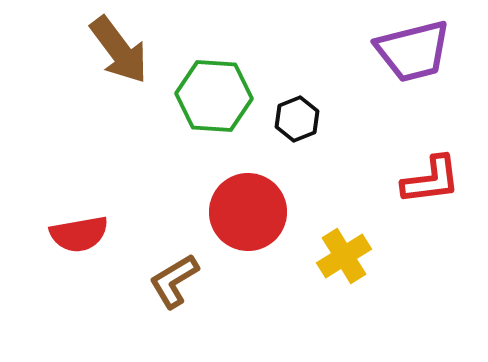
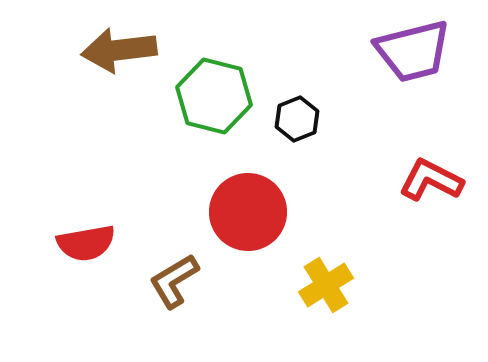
brown arrow: rotated 120 degrees clockwise
green hexagon: rotated 10 degrees clockwise
red L-shape: rotated 146 degrees counterclockwise
red semicircle: moved 7 px right, 9 px down
yellow cross: moved 18 px left, 29 px down
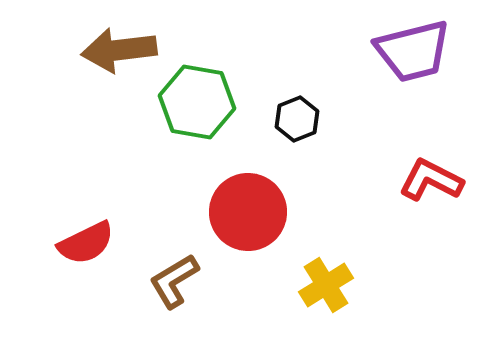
green hexagon: moved 17 px left, 6 px down; rotated 4 degrees counterclockwise
red semicircle: rotated 16 degrees counterclockwise
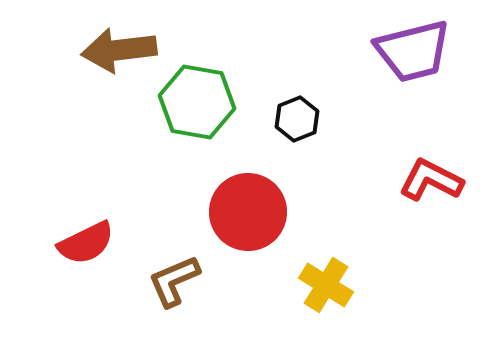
brown L-shape: rotated 8 degrees clockwise
yellow cross: rotated 26 degrees counterclockwise
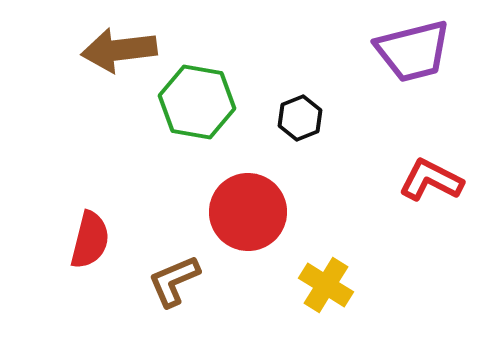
black hexagon: moved 3 px right, 1 px up
red semicircle: moved 4 px right, 3 px up; rotated 50 degrees counterclockwise
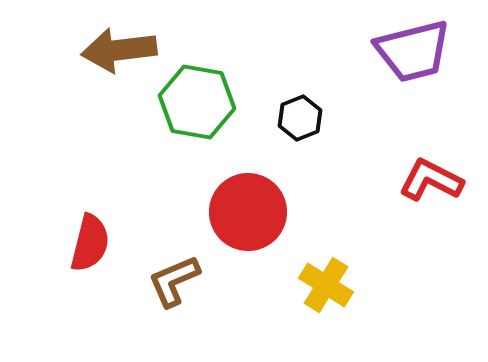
red semicircle: moved 3 px down
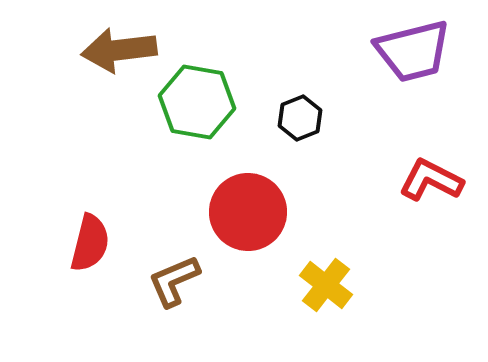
yellow cross: rotated 6 degrees clockwise
